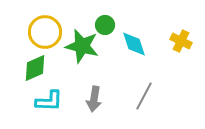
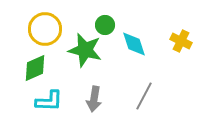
yellow circle: moved 3 px up
green star: moved 3 px right, 4 px down
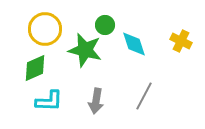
gray arrow: moved 2 px right, 2 px down
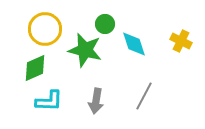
green circle: moved 1 px up
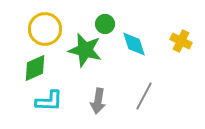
gray arrow: moved 2 px right
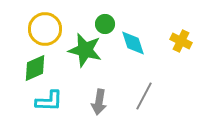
cyan diamond: moved 1 px left, 1 px up
gray arrow: moved 1 px right, 1 px down
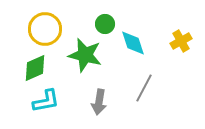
yellow cross: rotated 35 degrees clockwise
green star: moved 5 px down
gray line: moved 8 px up
cyan L-shape: moved 3 px left; rotated 12 degrees counterclockwise
